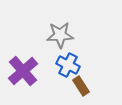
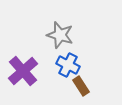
gray star: rotated 20 degrees clockwise
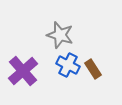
brown rectangle: moved 12 px right, 17 px up
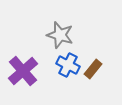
brown rectangle: rotated 72 degrees clockwise
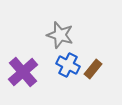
purple cross: moved 1 px down
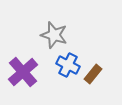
gray star: moved 6 px left
brown rectangle: moved 5 px down
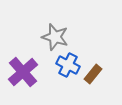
gray star: moved 1 px right, 2 px down
